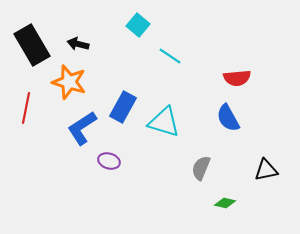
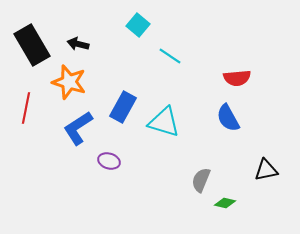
blue L-shape: moved 4 px left
gray semicircle: moved 12 px down
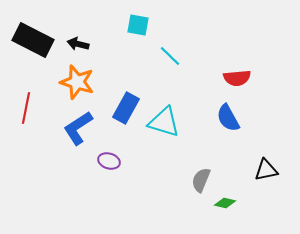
cyan square: rotated 30 degrees counterclockwise
black rectangle: moved 1 px right, 5 px up; rotated 33 degrees counterclockwise
cyan line: rotated 10 degrees clockwise
orange star: moved 8 px right
blue rectangle: moved 3 px right, 1 px down
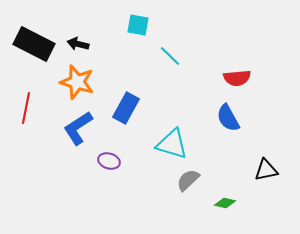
black rectangle: moved 1 px right, 4 px down
cyan triangle: moved 8 px right, 22 px down
gray semicircle: moved 13 px left; rotated 25 degrees clockwise
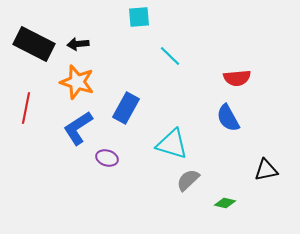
cyan square: moved 1 px right, 8 px up; rotated 15 degrees counterclockwise
black arrow: rotated 20 degrees counterclockwise
purple ellipse: moved 2 px left, 3 px up
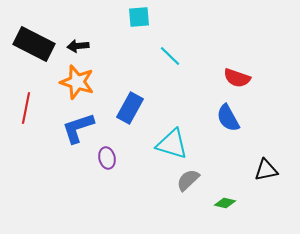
black arrow: moved 2 px down
red semicircle: rotated 24 degrees clockwise
blue rectangle: moved 4 px right
blue L-shape: rotated 15 degrees clockwise
purple ellipse: rotated 60 degrees clockwise
